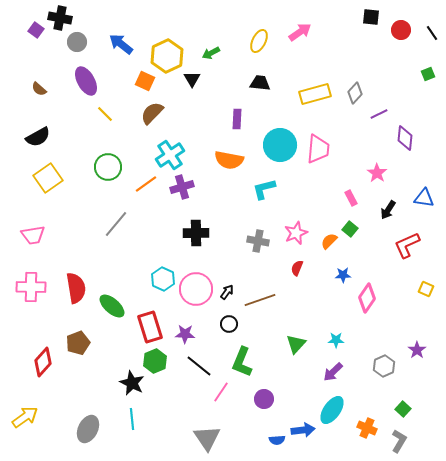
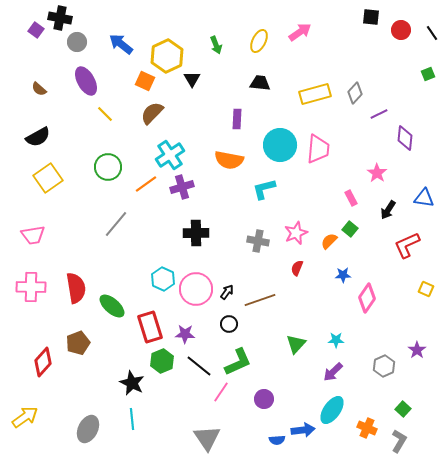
green arrow at (211, 53): moved 5 px right, 8 px up; rotated 84 degrees counterclockwise
green hexagon at (155, 361): moved 7 px right
green L-shape at (242, 362): moved 4 px left; rotated 136 degrees counterclockwise
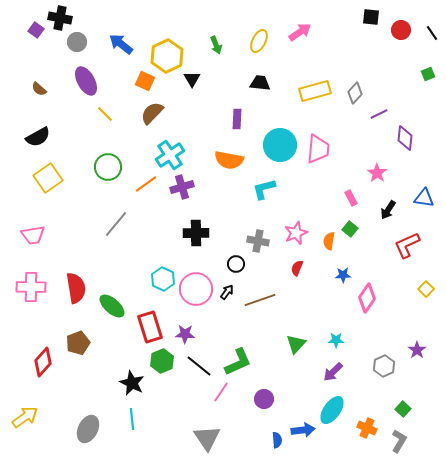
yellow rectangle at (315, 94): moved 3 px up
orange semicircle at (329, 241): rotated 36 degrees counterclockwise
yellow square at (426, 289): rotated 21 degrees clockwise
black circle at (229, 324): moved 7 px right, 60 px up
blue semicircle at (277, 440): rotated 91 degrees counterclockwise
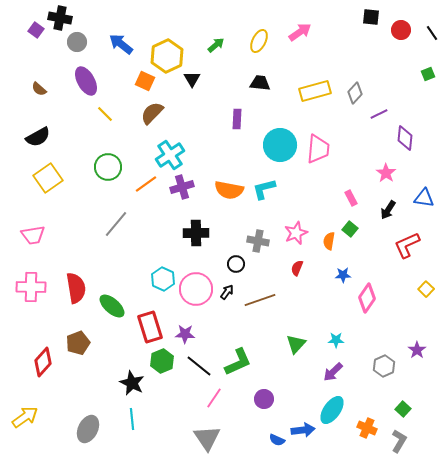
green arrow at (216, 45): rotated 108 degrees counterclockwise
orange semicircle at (229, 160): moved 30 px down
pink star at (377, 173): moved 9 px right
pink line at (221, 392): moved 7 px left, 6 px down
blue semicircle at (277, 440): rotated 119 degrees clockwise
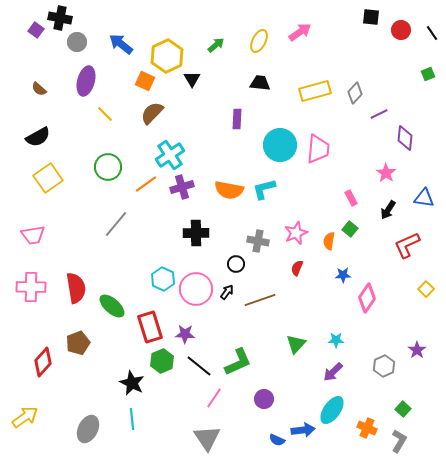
purple ellipse at (86, 81): rotated 44 degrees clockwise
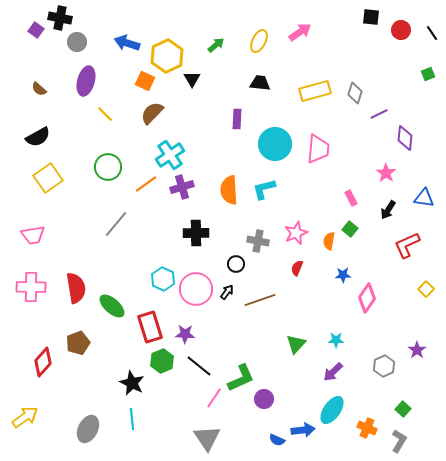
blue arrow at (121, 44): moved 6 px right, 1 px up; rotated 20 degrees counterclockwise
gray diamond at (355, 93): rotated 25 degrees counterclockwise
cyan circle at (280, 145): moved 5 px left, 1 px up
orange semicircle at (229, 190): rotated 76 degrees clockwise
green L-shape at (238, 362): moved 3 px right, 16 px down
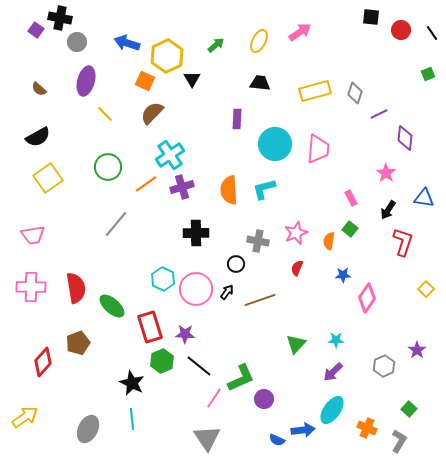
red L-shape at (407, 245): moved 4 px left, 3 px up; rotated 132 degrees clockwise
green square at (403, 409): moved 6 px right
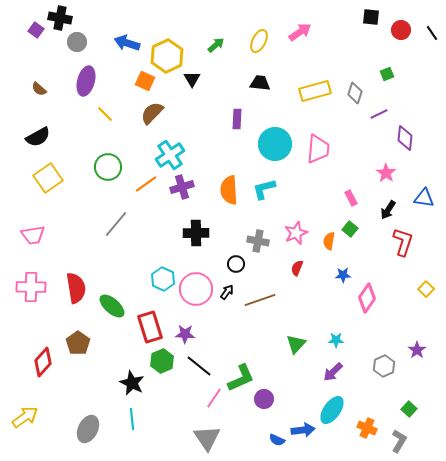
green square at (428, 74): moved 41 px left
brown pentagon at (78, 343): rotated 15 degrees counterclockwise
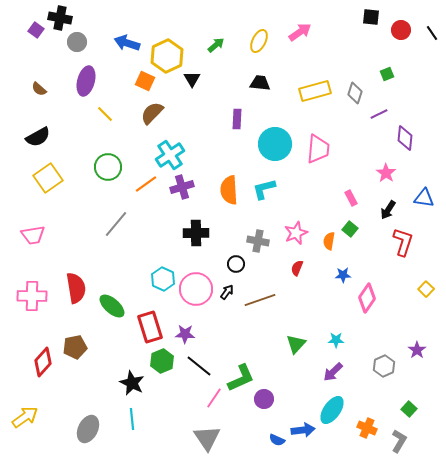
pink cross at (31, 287): moved 1 px right, 9 px down
brown pentagon at (78, 343): moved 3 px left, 4 px down; rotated 25 degrees clockwise
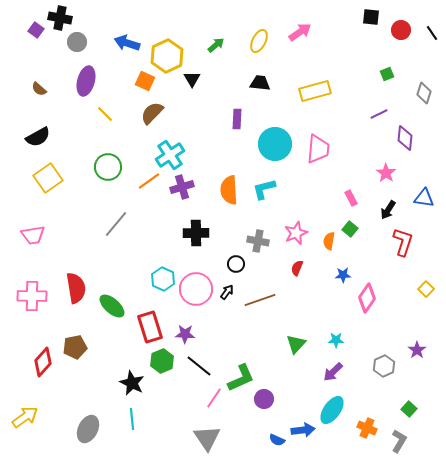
gray diamond at (355, 93): moved 69 px right
orange line at (146, 184): moved 3 px right, 3 px up
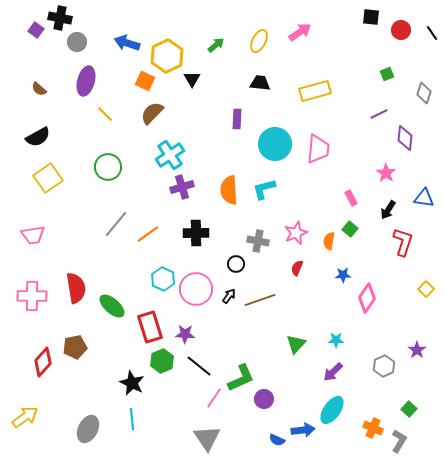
orange line at (149, 181): moved 1 px left, 53 px down
black arrow at (227, 292): moved 2 px right, 4 px down
orange cross at (367, 428): moved 6 px right
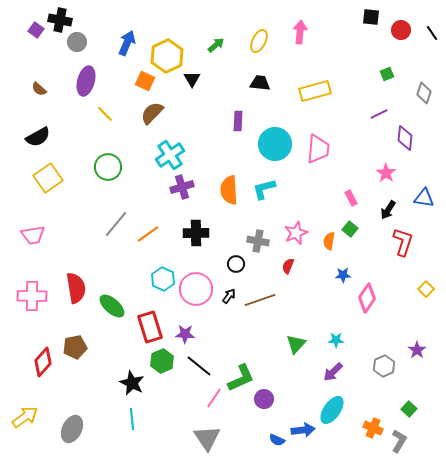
black cross at (60, 18): moved 2 px down
pink arrow at (300, 32): rotated 50 degrees counterclockwise
blue arrow at (127, 43): rotated 95 degrees clockwise
purple rectangle at (237, 119): moved 1 px right, 2 px down
red semicircle at (297, 268): moved 9 px left, 2 px up
gray ellipse at (88, 429): moved 16 px left
